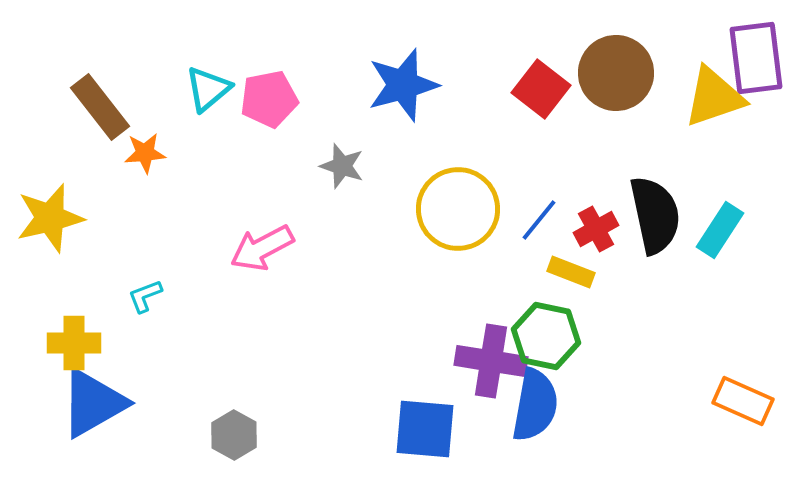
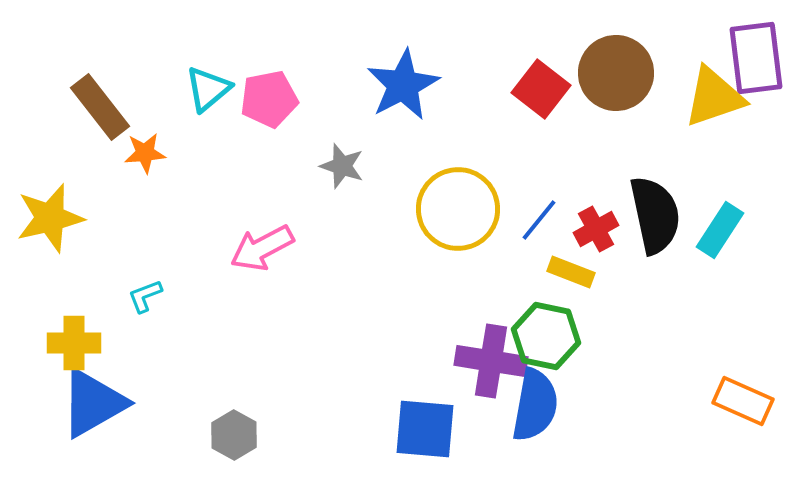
blue star: rotated 12 degrees counterclockwise
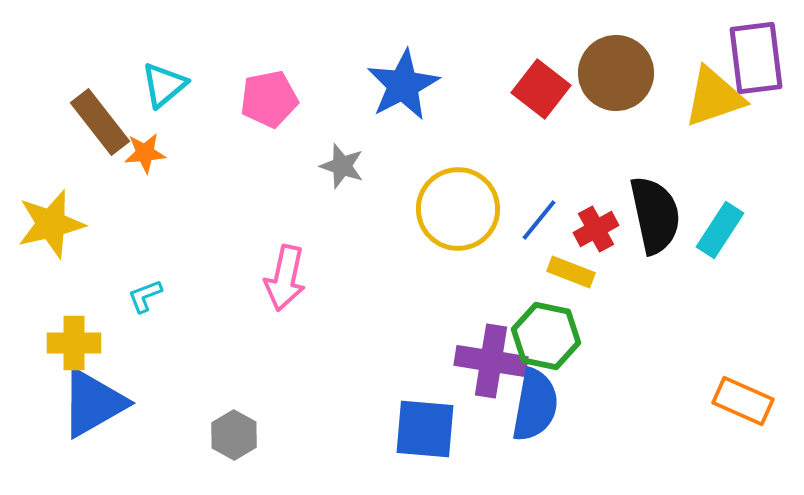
cyan triangle: moved 44 px left, 4 px up
brown rectangle: moved 15 px down
yellow star: moved 1 px right, 6 px down
pink arrow: moved 23 px right, 30 px down; rotated 50 degrees counterclockwise
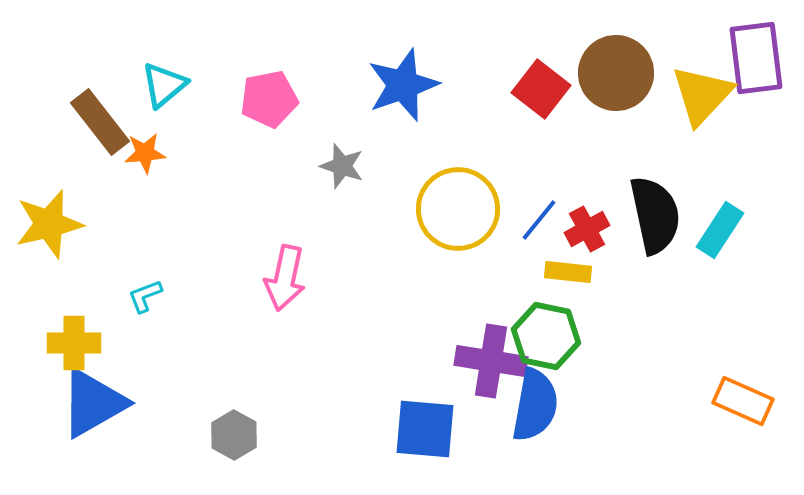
blue star: rotated 8 degrees clockwise
yellow triangle: moved 12 px left, 2 px up; rotated 28 degrees counterclockwise
yellow star: moved 2 px left
red cross: moved 9 px left
yellow rectangle: moved 3 px left; rotated 15 degrees counterclockwise
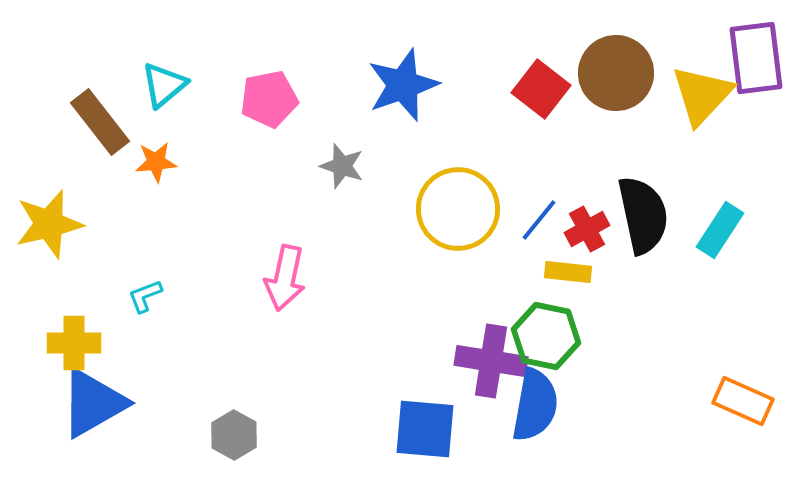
orange star: moved 11 px right, 9 px down
black semicircle: moved 12 px left
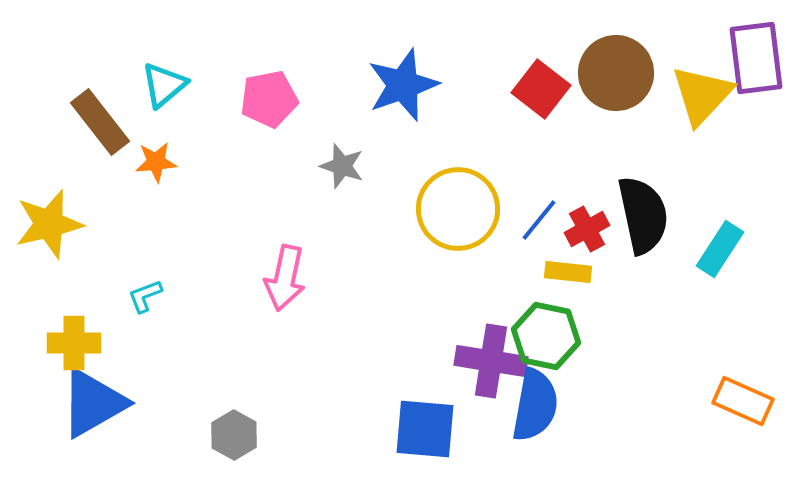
cyan rectangle: moved 19 px down
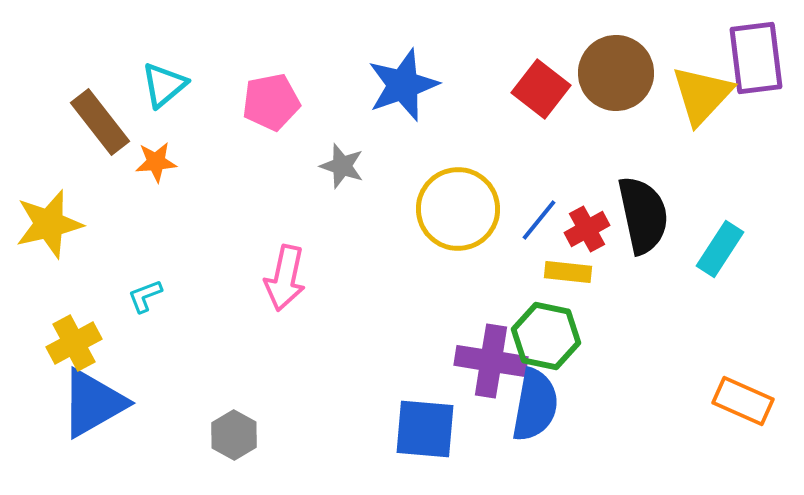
pink pentagon: moved 2 px right, 3 px down
yellow cross: rotated 28 degrees counterclockwise
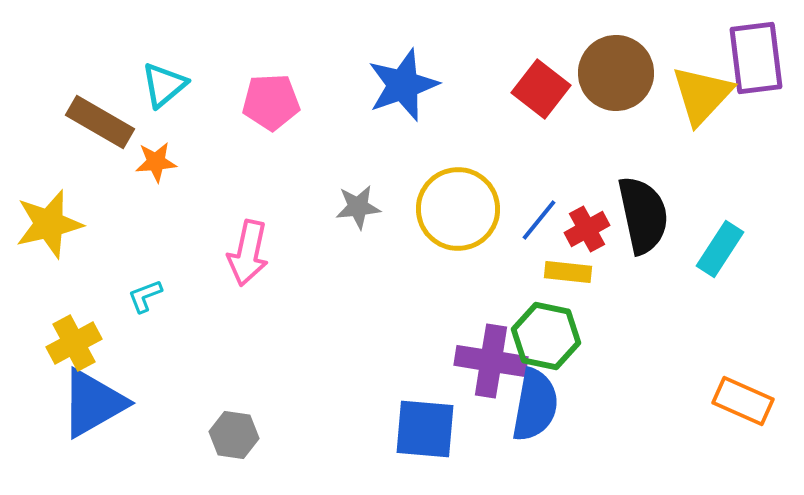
pink pentagon: rotated 8 degrees clockwise
brown rectangle: rotated 22 degrees counterclockwise
gray star: moved 16 px right, 41 px down; rotated 24 degrees counterclockwise
pink arrow: moved 37 px left, 25 px up
gray hexagon: rotated 21 degrees counterclockwise
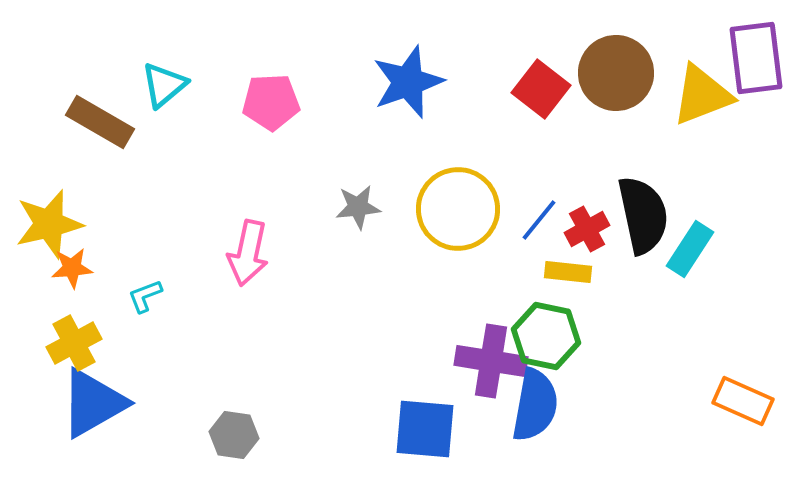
blue star: moved 5 px right, 3 px up
yellow triangle: rotated 26 degrees clockwise
orange star: moved 84 px left, 106 px down
cyan rectangle: moved 30 px left
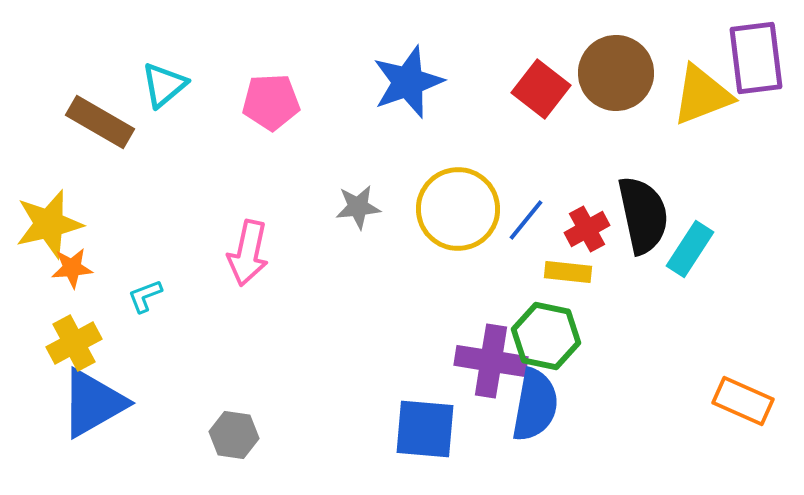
blue line: moved 13 px left
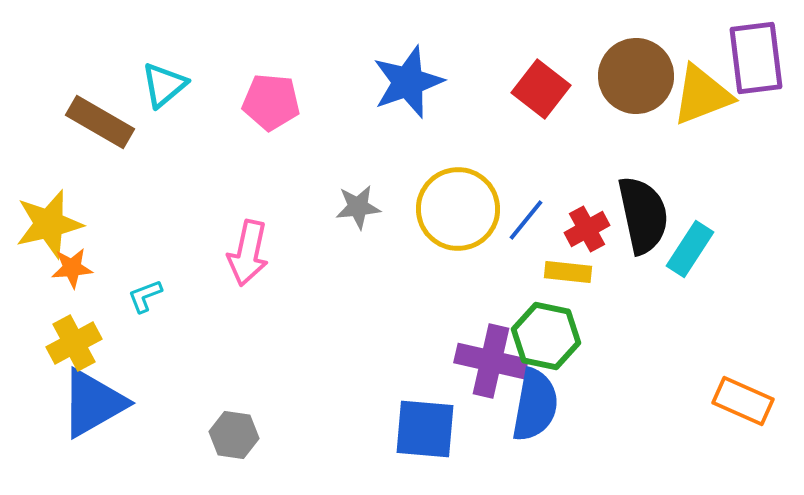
brown circle: moved 20 px right, 3 px down
pink pentagon: rotated 8 degrees clockwise
purple cross: rotated 4 degrees clockwise
